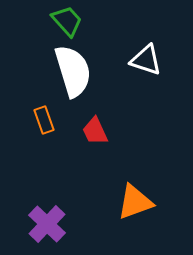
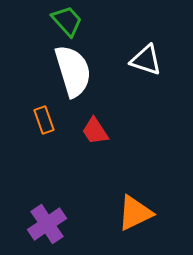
red trapezoid: rotated 8 degrees counterclockwise
orange triangle: moved 11 px down; rotated 6 degrees counterclockwise
purple cross: rotated 12 degrees clockwise
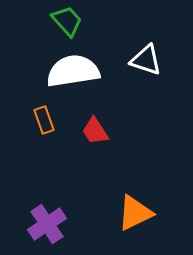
white semicircle: rotated 82 degrees counterclockwise
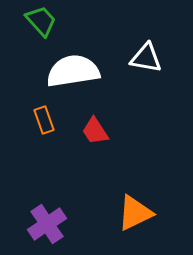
green trapezoid: moved 26 px left
white triangle: moved 2 px up; rotated 8 degrees counterclockwise
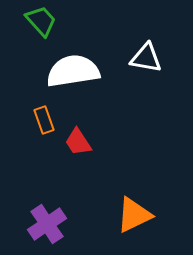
red trapezoid: moved 17 px left, 11 px down
orange triangle: moved 1 px left, 2 px down
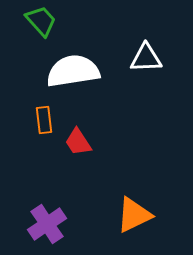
white triangle: rotated 12 degrees counterclockwise
orange rectangle: rotated 12 degrees clockwise
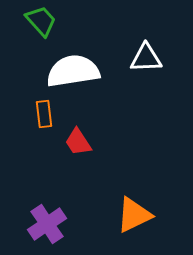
orange rectangle: moved 6 px up
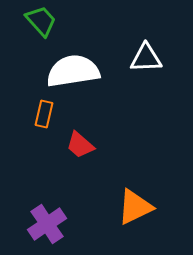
orange rectangle: rotated 20 degrees clockwise
red trapezoid: moved 2 px right, 3 px down; rotated 16 degrees counterclockwise
orange triangle: moved 1 px right, 8 px up
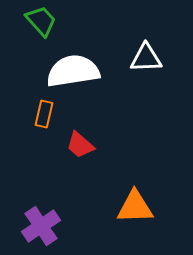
orange triangle: rotated 24 degrees clockwise
purple cross: moved 6 px left, 2 px down
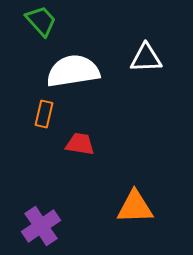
red trapezoid: moved 1 px up; rotated 148 degrees clockwise
